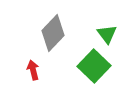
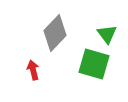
gray diamond: moved 2 px right
green square: moved 2 px up; rotated 28 degrees counterclockwise
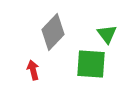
gray diamond: moved 2 px left, 1 px up
green square: moved 3 px left; rotated 12 degrees counterclockwise
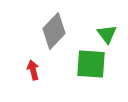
gray diamond: moved 1 px right, 1 px up
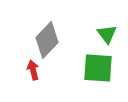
gray diamond: moved 7 px left, 9 px down
green square: moved 7 px right, 4 px down
